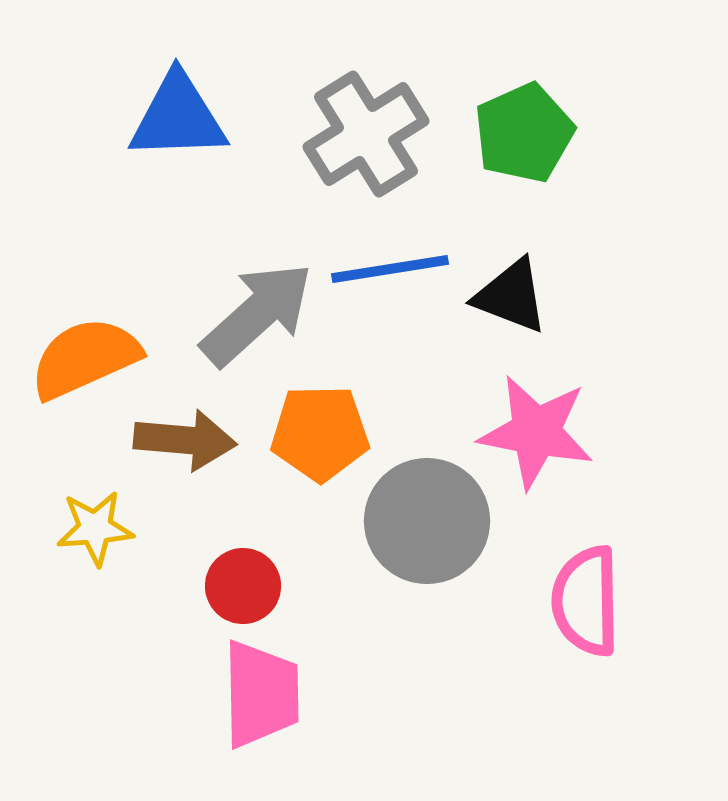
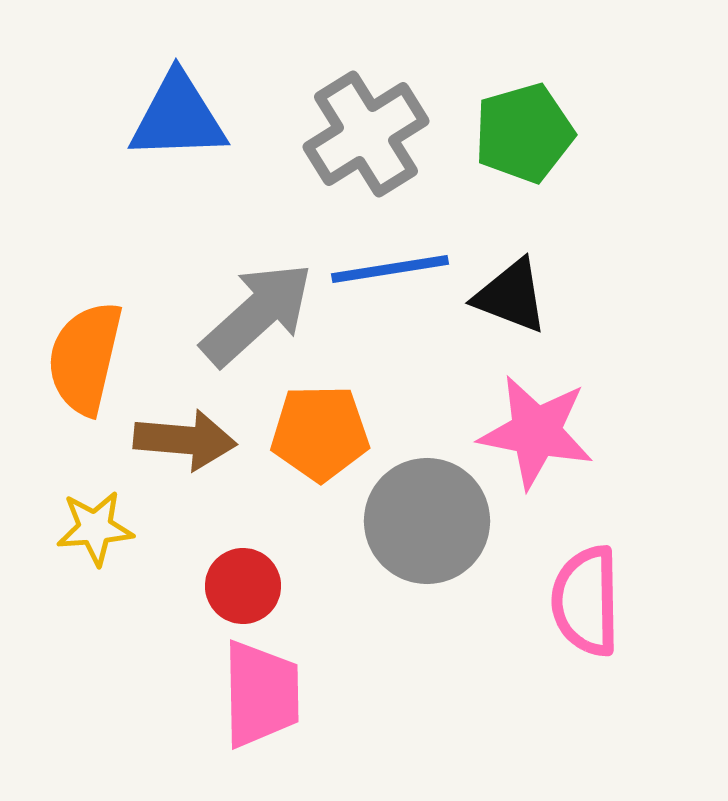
green pentagon: rotated 8 degrees clockwise
orange semicircle: rotated 53 degrees counterclockwise
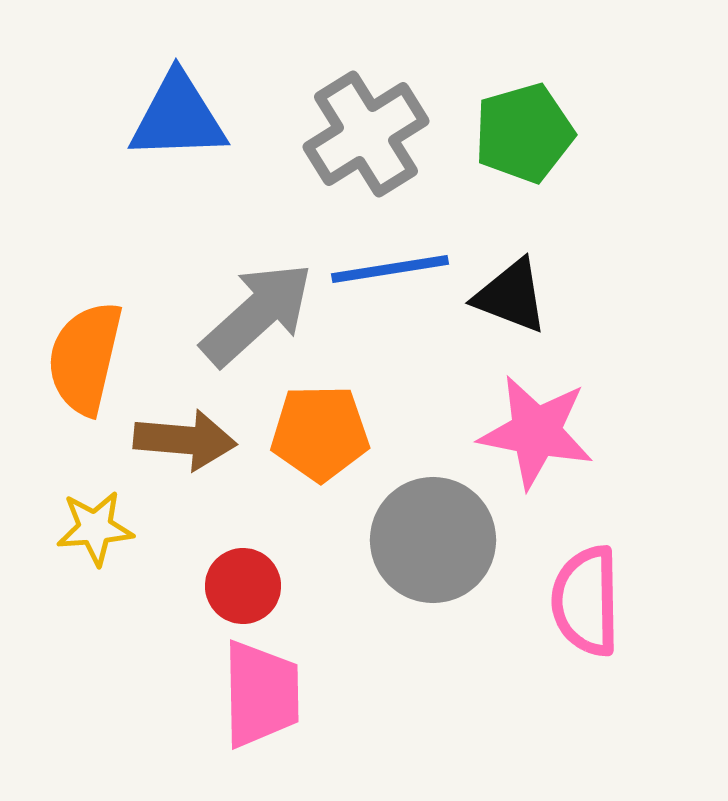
gray circle: moved 6 px right, 19 px down
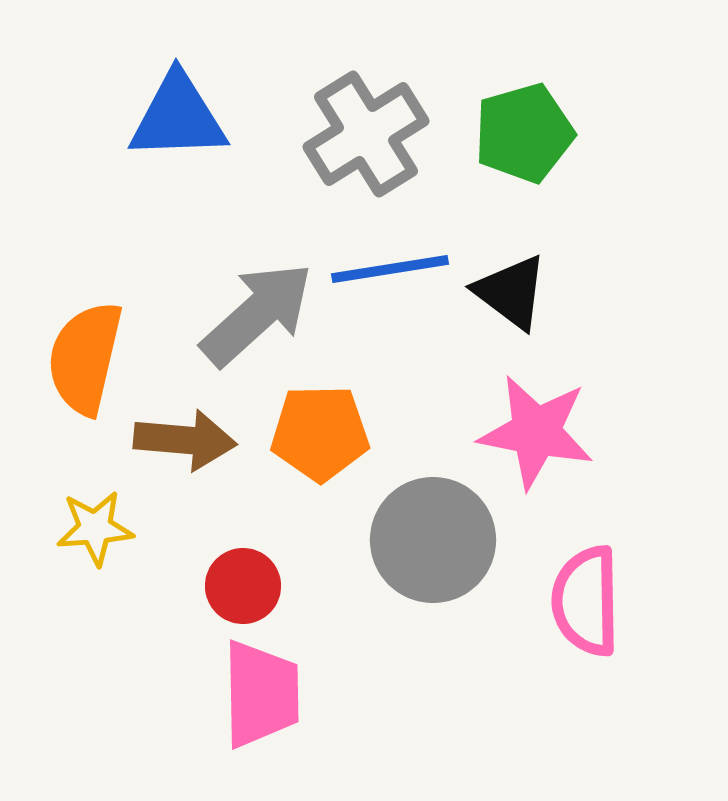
black triangle: moved 4 px up; rotated 16 degrees clockwise
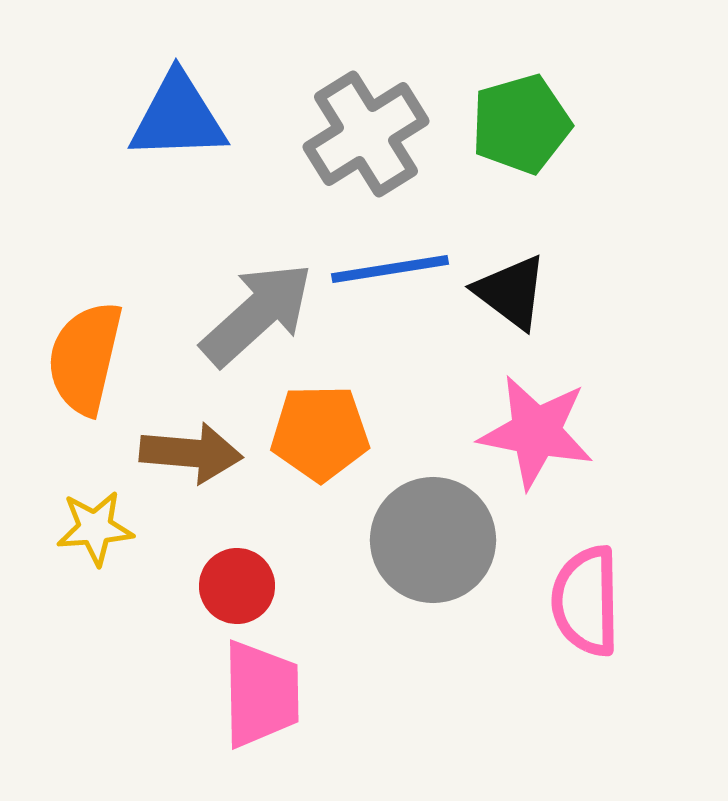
green pentagon: moved 3 px left, 9 px up
brown arrow: moved 6 px right, 13 px down
red circle: moved 6 px left
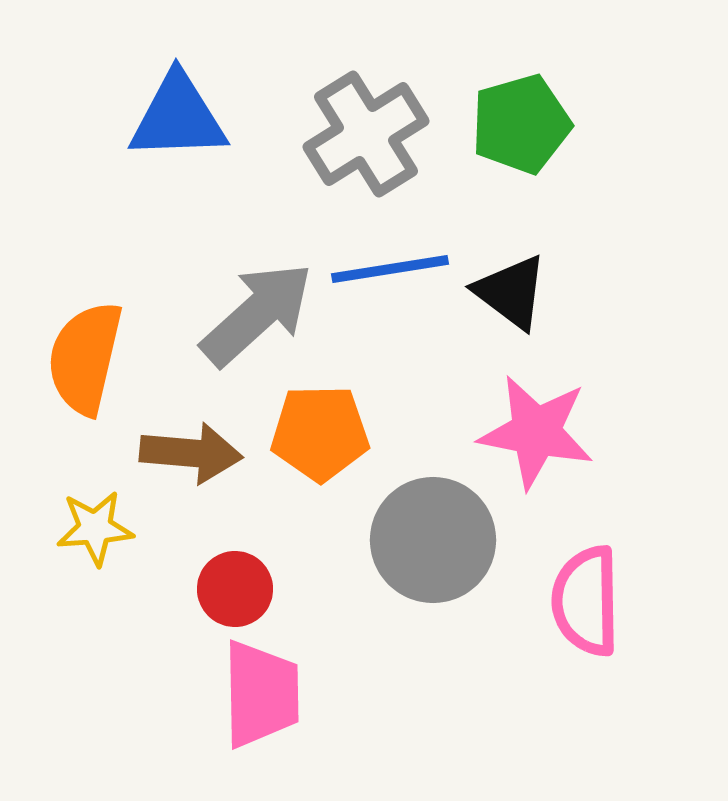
red circle: moved 2 px left, 3 px down
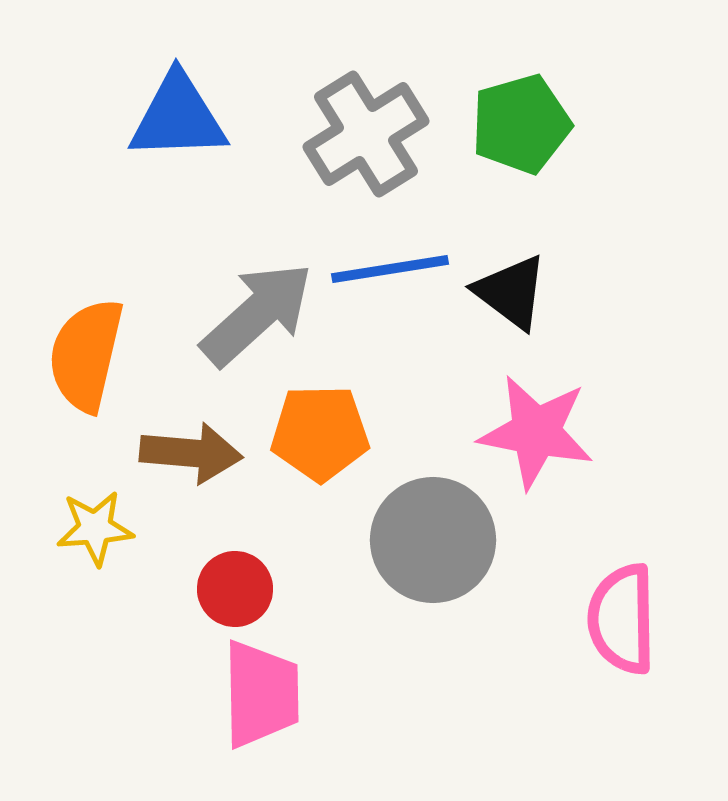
orange semicircle: moved 1 px right, 3 px up
pink semicircle: moved 36 px right, 18 px down
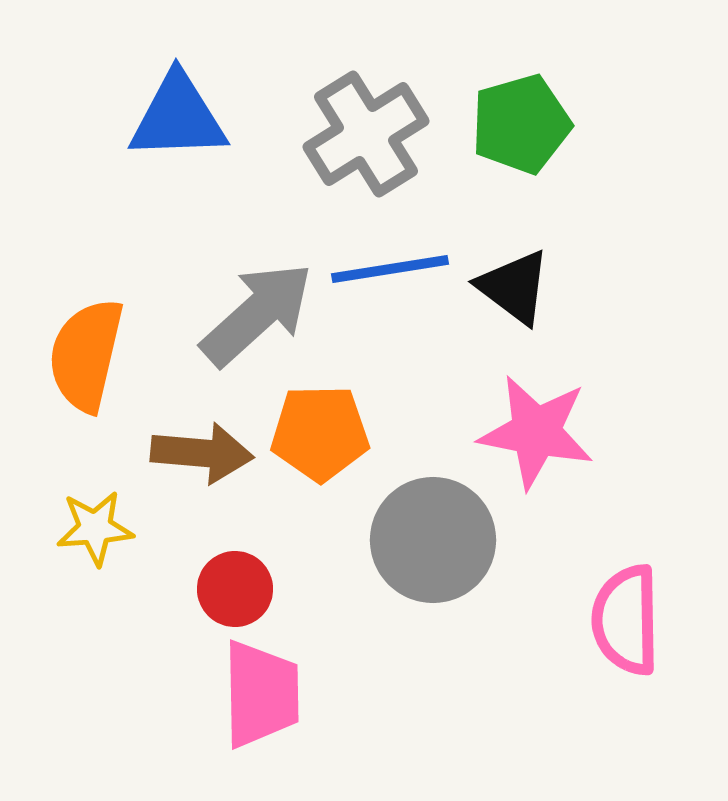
black triangle: moved 3 px right, 5 px up
brown arrow: moved 11 px right
pink semicircle: moved 4 px right, 1 px down
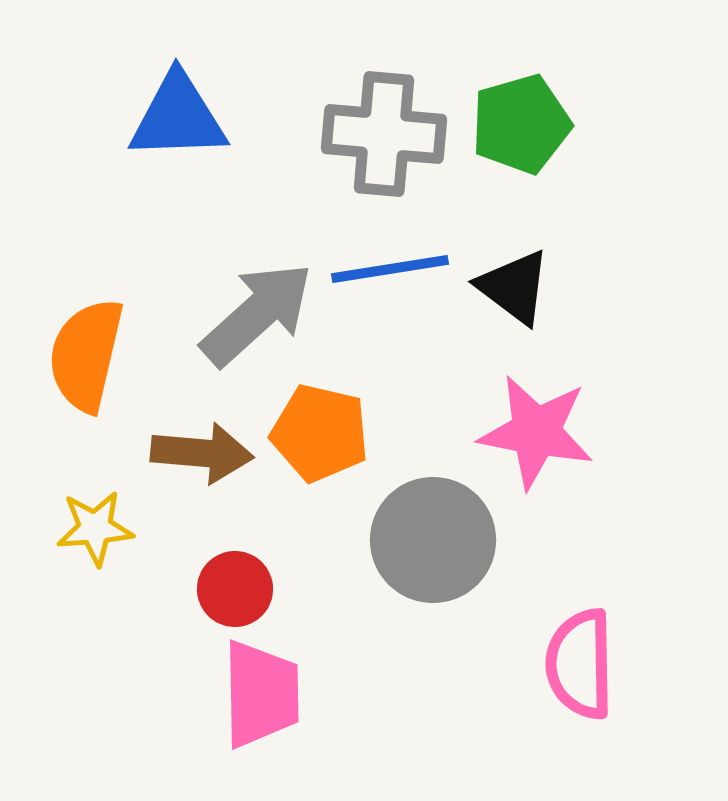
gray cross: moved 18 px right; rotated 37 degrees clockwise
orange pentagon: rotated 14 degrees clockwise
pink semicircle: moved 46 px left, 44 px down
